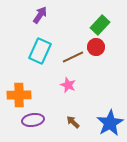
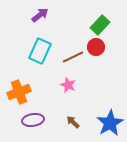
purple arrow: rotated 18 degrees clockwise
orange cross: moved 3 px up; rotated 20 degrees counterclockwise
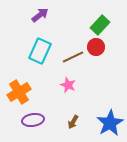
orange cross: rotated 10 degrees counterclockwise
brown arrow: rotated 104 degrees counterclockwise
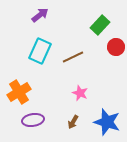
red circle: moved 20 px right
pink star: moved 12 px right, 8 px down
blue star: moved 3 px left, 1 px up; rotated 24 degrees counterclockwise
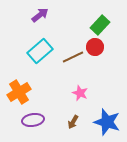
red circle: moved 21 px left
cyan rectangle: rotated 25 degrees clockwise
